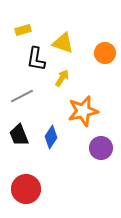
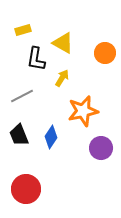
yellow triangle: rotated 10 degrees clockwise
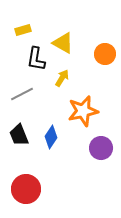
orange circle: moved 1 px down
gray line: moved 2 px up
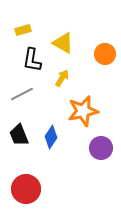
black L-shape: moved 4 px left, 1 px down
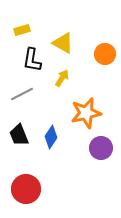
yellow rectangle: moved 1 px left
orange star: moved 3 px right, 2 px down
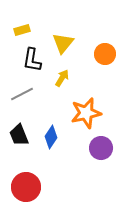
yellow triangle: rotated 40 degrees clockwise
red circle: moved 2 px up
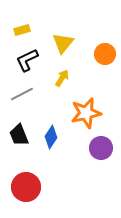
black L-shape: moved 5 px left; rotated 55 degrees clockwise
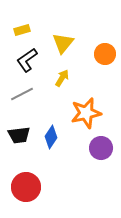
black L-shape: rotated 10 degrees counterclockwise
black trapezoid: rotated 75 degrees counterclockwise
